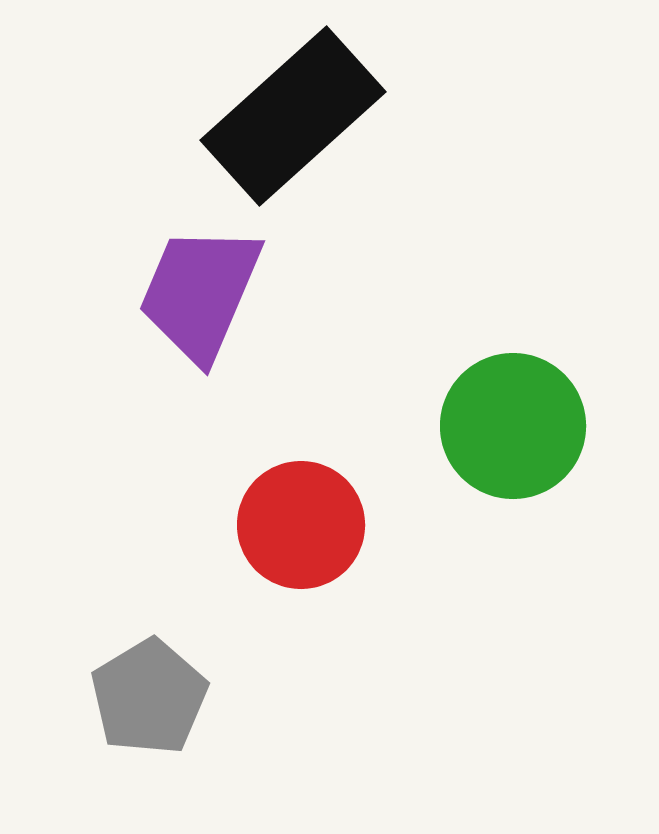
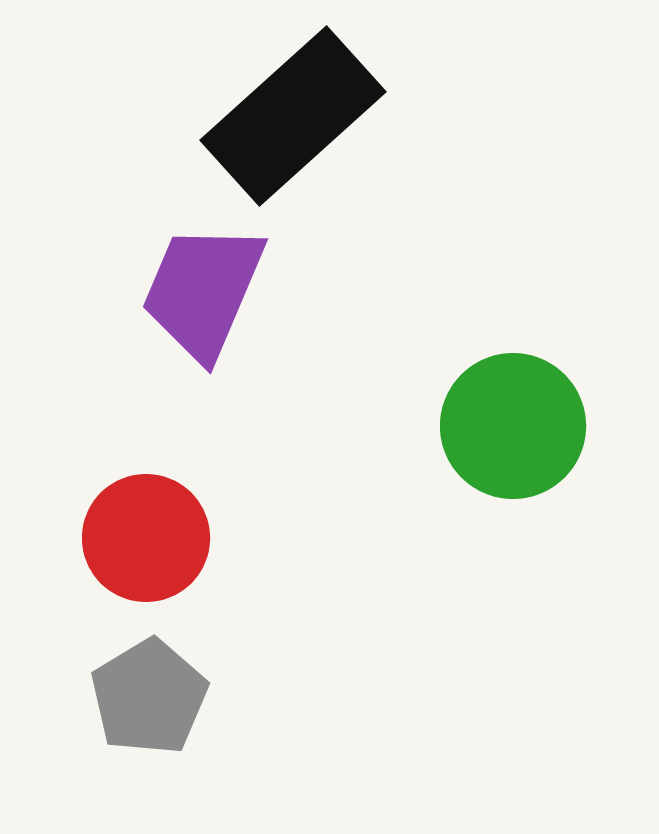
purple trapezoid: moved 3 px right, 2 px up
red circle: moved 155 px left, 13 px down
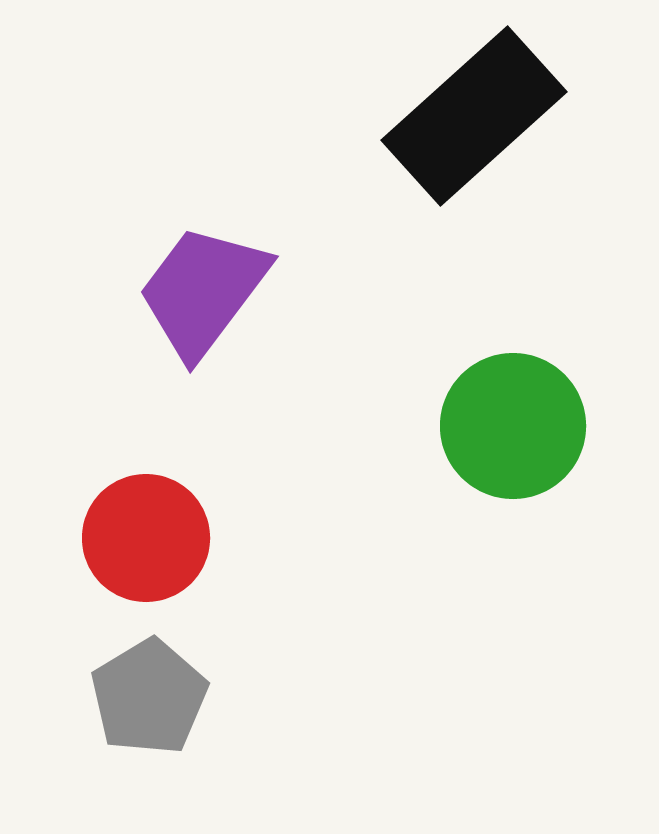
black rectangle: moved 181 px right
purple trapezoid: rotated 14 degrees clockwise
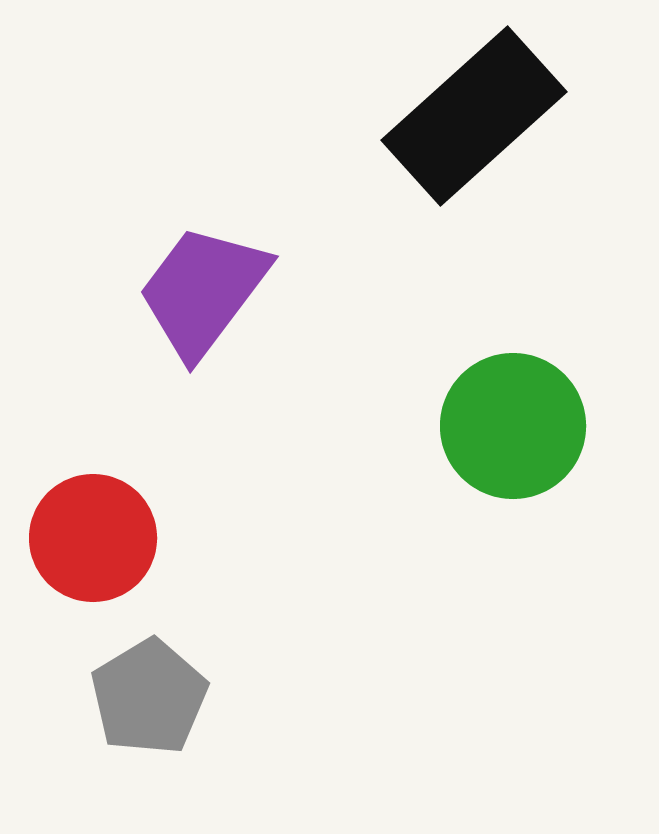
red circle: moved 53 px left
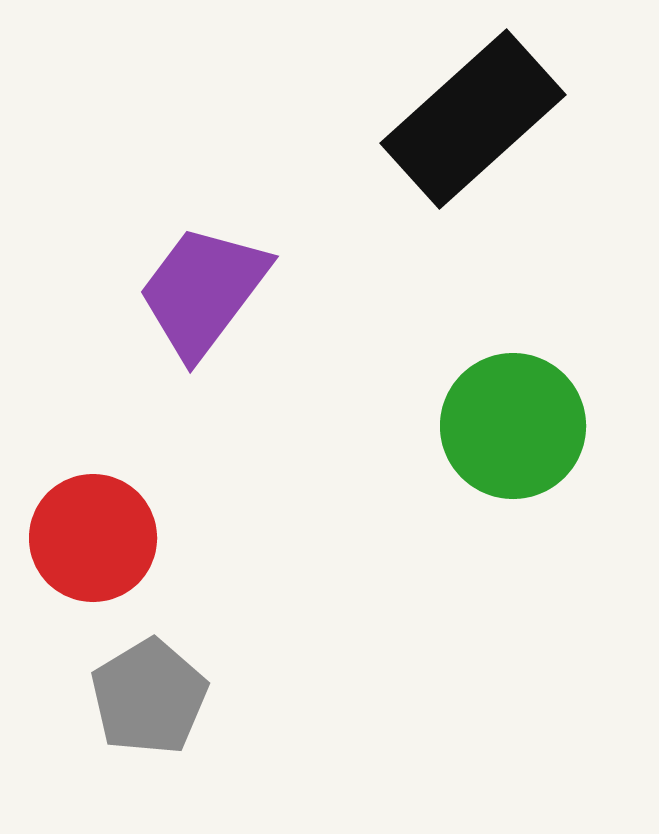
black rectangle: moved 1 px left, 3 px down
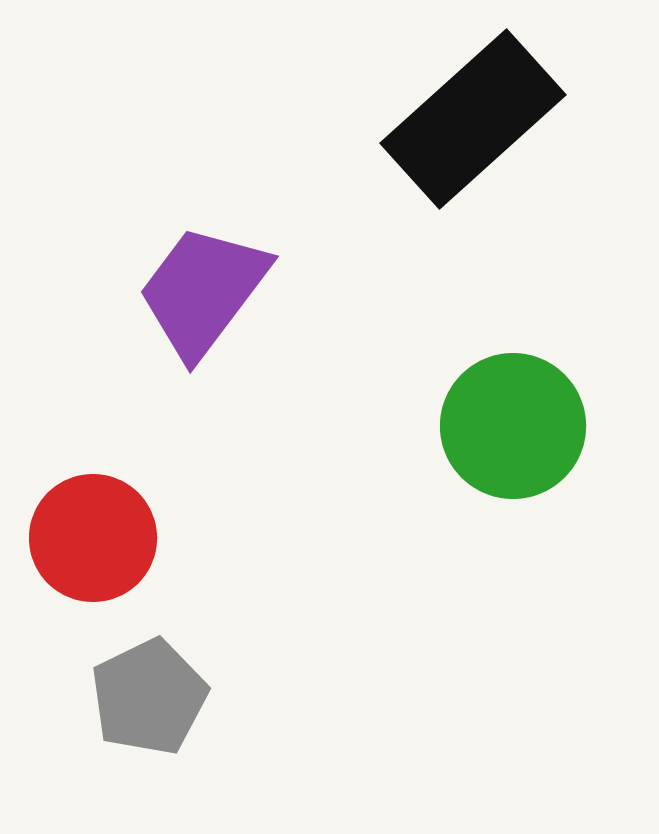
gray pentagon: rotated 5 degrees clockwise
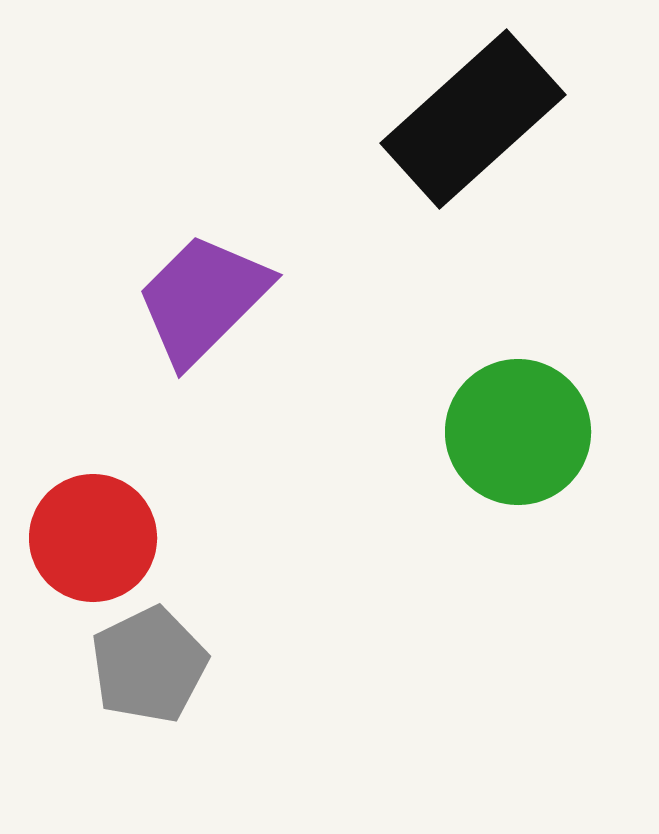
purple trapezoid: moved 8 px down; rotated 8 degrees clockwise
green circle: moved 5 px right, 6 px down
gray pentagon: moved 32 px up
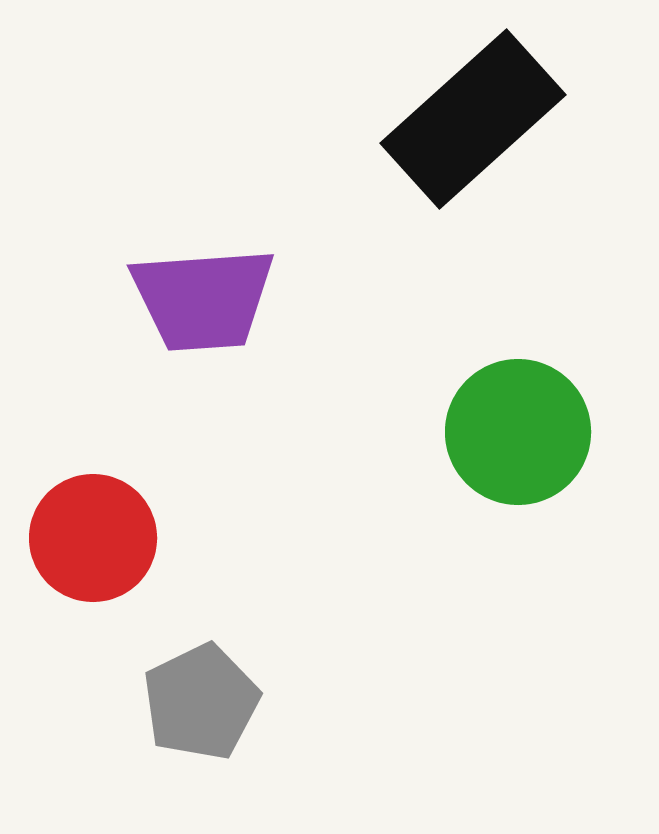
purple trapezoid: rotated 139 degrees counterclockwise
gray pentagon: moved 52 px right, 37 px down
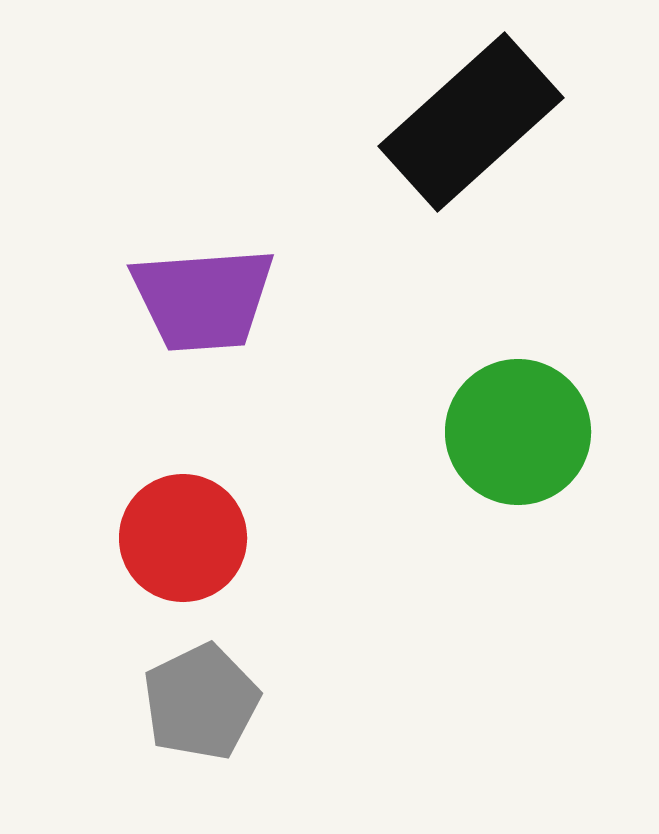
black rectangle: moved 2 px left, 3 px down
red circle: moved 90 px right
